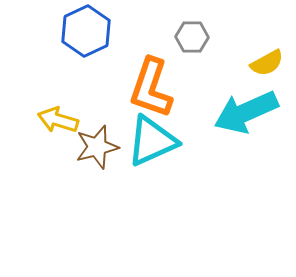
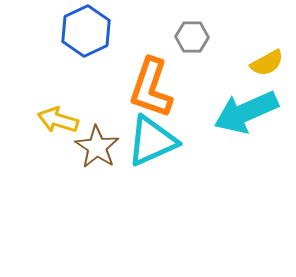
brown star: rotated 24 degrees counterclockwise
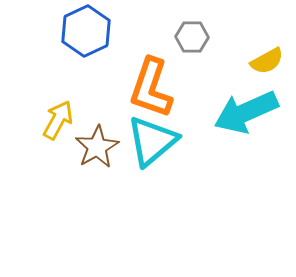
yellow semicircle: moved 2 px up
yellow arrow: rotated 102 degrees clockwise
cyan triangle: rotated 16 degrees counterclockwise
brown star: rotated 9 degrees clockwise
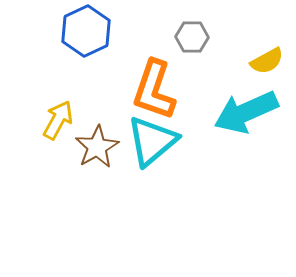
orange L-shape: moved 3 px right, 2 px down
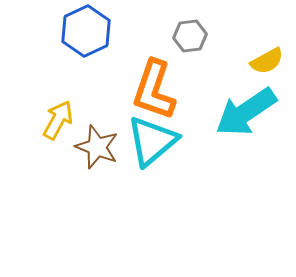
gray hexagon: moved 2 px left, 1 px up; rotated 8 degrees counterclockwise
cyan arrow: rotated 10 degrees counterclockwise
brown star: rotated 21 degrees counterclockwise
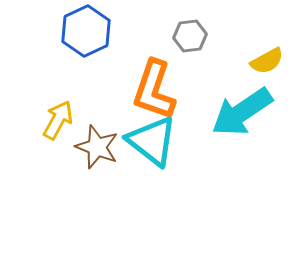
cyan arrow: moved 4 px left
cyan triangle: rotated 42 degrees counterclockwise
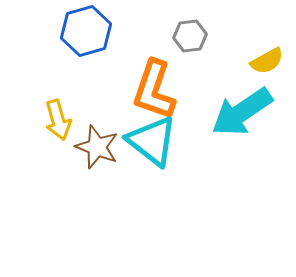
blue hexagon: rotated 9 degrees clockwise
yellow arrow: rotated 135 degrees clockwise
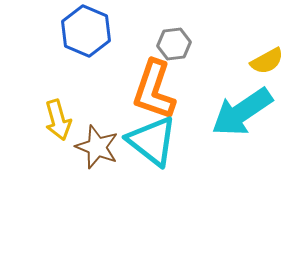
blue hexagon: rotated 21 degrees counterclockwise
gray hexagon: moved 16 px left, 8 px down
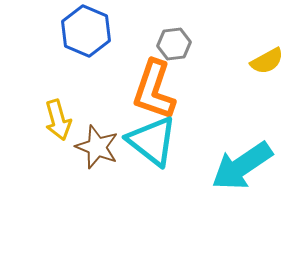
cyan arrow: moved 54 px down
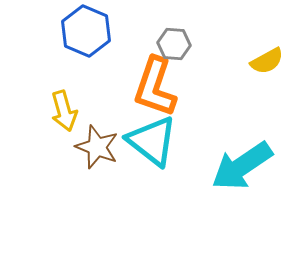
gray hexagon: rotated 12 degrees clockwise
orange L-shape: moved 1 px right, 3 px up
yellow arrow: moved 6 px right, 9 px up
